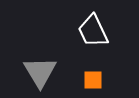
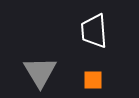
white trapezoid: moved 1 px right; rotated 21 degrees clockwise
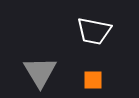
white trapezoid: rotated 75 degrees counterclockwise
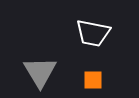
white trapezoid: moved 1 px left, 2 px down
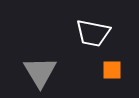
orange square: moved 19 px right, 10 px up
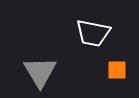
orange square: moved 5 px right
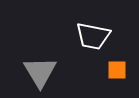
white trapezoid: moved 3 px down
